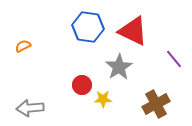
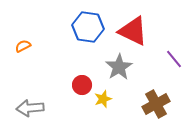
yellow star: rotated 18 degrees counterclockwise
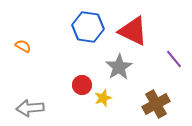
orange semicircle: rotated 56 degrees clockwise
yellow star: moved 1 px up
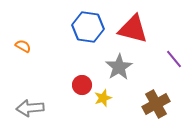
red triangle: moved 2 px up; rotated 12 degrees counterclockwise
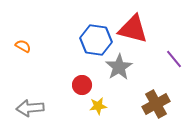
blue hexagon: moved 8 px right, 13 px down
yellow star: moved 5 px left, 8 px down; rotated 12 degrees clockwise
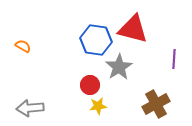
purple line: rotated 42 degrees clockwise
red circle: moved 8 px right
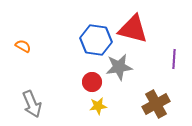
gray star: rotated 24 degrees clockwise
red circle: moved 2 px right, 3 px up
gray arrow: moved 2 px right, 4 px up; rotated 108 degrees counterclockwise
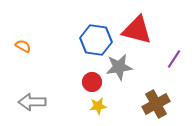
red triangle: moved 4 px right, 1 px down
purple line: rotated 30 degrees clockwise
gray arrow: moved 2 px up; rotated 112 degrees clockwise
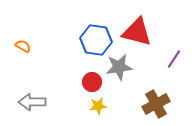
red triangle: moved 2 px down
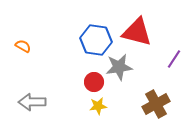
red circle: moved 2 px right
